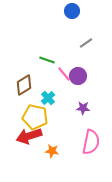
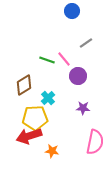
pink line: moved 15 px up
yellow pentagon: moved 1 px down; rotated 15 degrees counterclockwise
pink semicircle: moved 4 px right
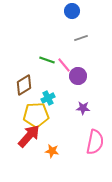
gray line: moved 5 px left, 5 px up; rotated 16 degrees clockwise
pink line: moved 6 px down
cyan cross: rotated 16 degrees clockwise
yellow pentagon: moved 1 px right, 3 px up
red arrow: rotated 150 degrees clockwise
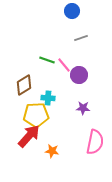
purple circle: moved 1 px right, 1 px up
cyan cross: rotated 32 degrees clockwise
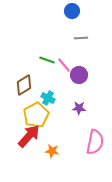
gray line: rotated 16 degrees clockwise
cyan cross: rotated 24 degrees clockwise
purple star: moved 4 px left
yellow pentagon: rotated 25 degrees counterclockwise
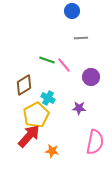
purple circle: moved 12 px right, 2 px down
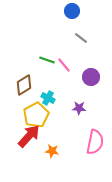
gray line: rotated 40 degrees clockwise
